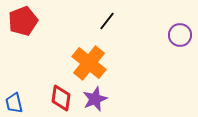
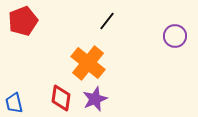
purple circle: moved 5 px left, 1 px down
orange cross: moved 1 px left
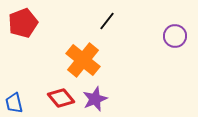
red pentagon: moved 2 px down
orange cross: moved 5 px left, 3 px up
red diamond: rotated 48 degrees counterclockwise
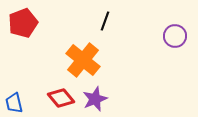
black line: moved 2 px left; rotated 18 degrees counterclockwise
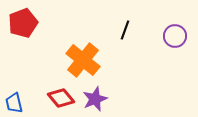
black line: moved 20 px right, 9 px down
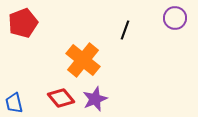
purple circle: moved 18 px up
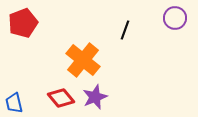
purple star: moved 2 px up
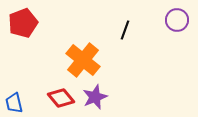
purple circle: moved 2 px right, 2 px down
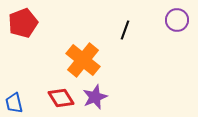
red diamond: rotated 8 degrees clockwise
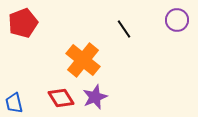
black line: moved 1 px left, 1 px up; rotated 54 degrees counterclockwise
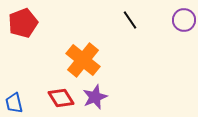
purple circle: moved 7 px right
black line: moved 6 px right, 9 px up
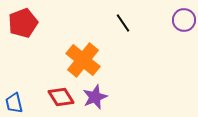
black line: moved 7 px left, 3 px down
red diamond: moved 1 px up
